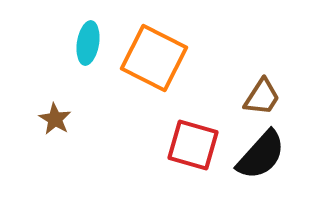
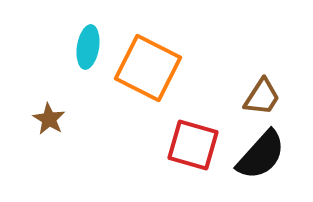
cyan ellipse: moved 4 px down
orange square: moved 6 px left, 10 px down
brown star: moved 6 px left
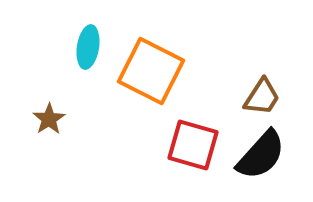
orange square: moved 3 px right, 3 px down
brown star: rotated 8 degrees clockwise
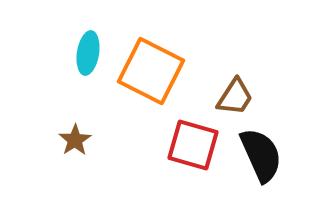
cyan ellipse: moved 6 px down
brown trapezoid: moved 27 px left
brown star: moved 26 px right, 21 px down
black semicircle: rotated 66 degrees counterclockwise
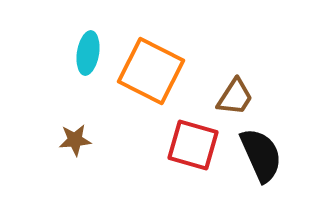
brown star: rotated 28 degrees clockwise
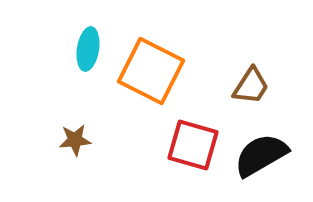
cyan ellipse: moved 4 px up
brown trapezoid: moved 16 px right, 11 px up
black semicircle: rotated 96 degrees counterclockwise
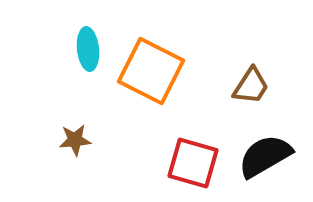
cyan ellipse: rotated 15 degrees counterclockwise
red square: moved 18 px down
black semicircle: moved 4 px right, 1 px down
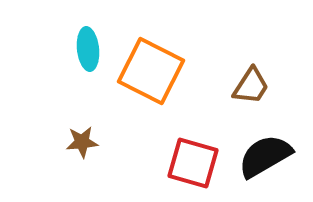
brown star: moved 7 px right, 2 px down
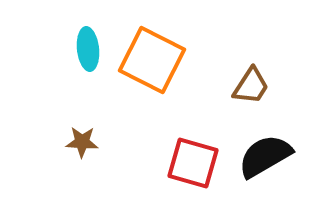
orange square: moved 1 px right, 11 px up
brown star: rotated 8 degrees clockwise
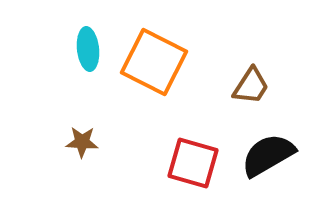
orange square: moved 2 px right, 2 px down
black semicircle: moved 3 px right, 1 px up
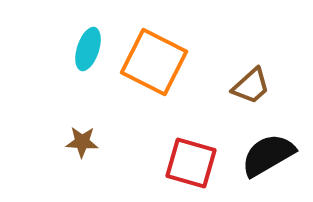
cyan ellipse: rotated 24 degrees clockwise
brown trapezoid: rotated 15 degrees clockwise
red square: moved 2 px left
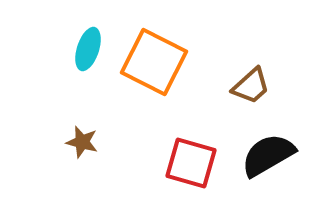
brown star: rotated 12 degrees clockwise
